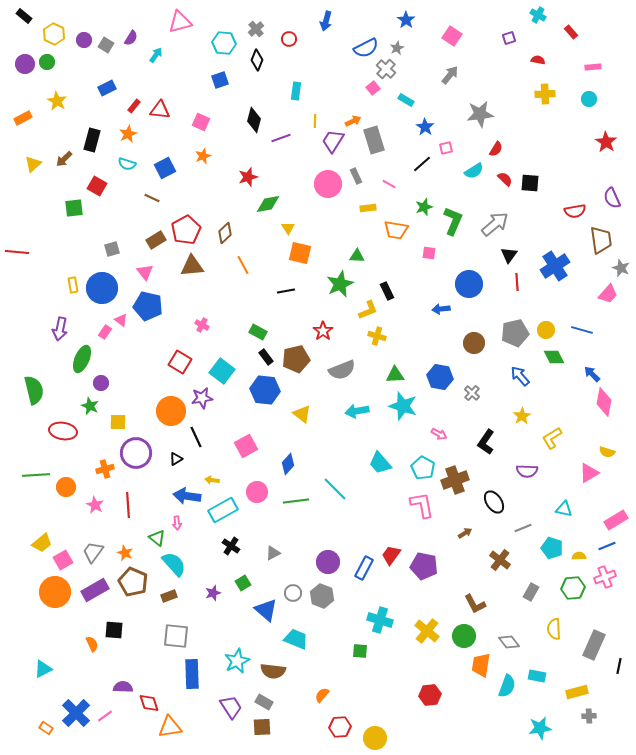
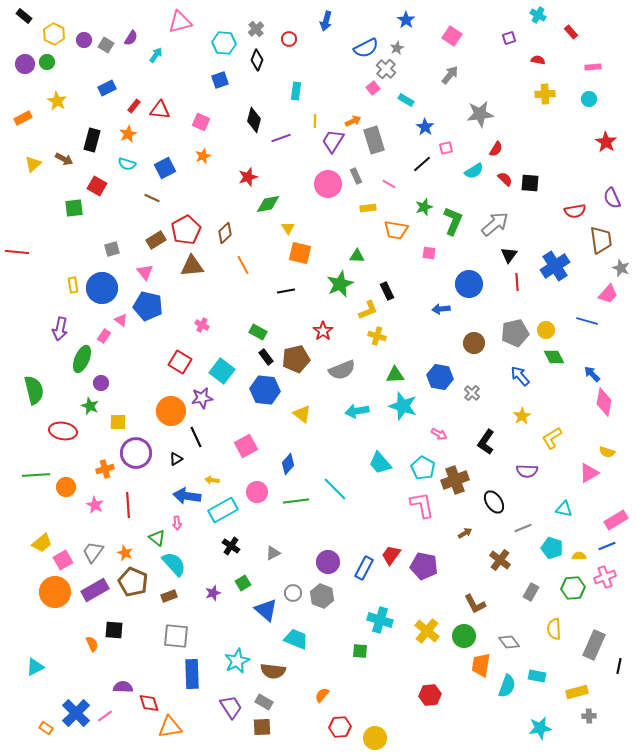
brown arrow at (64, 159): rotated 108 degrees counterclockwise
blue line at (582, 330): moved 5 px right, 9 px up
pink rectangle at (105, 332): moved 1 px left, 4 px down
cyan triangle at (43, 669): moved 8 px left, 2 px up
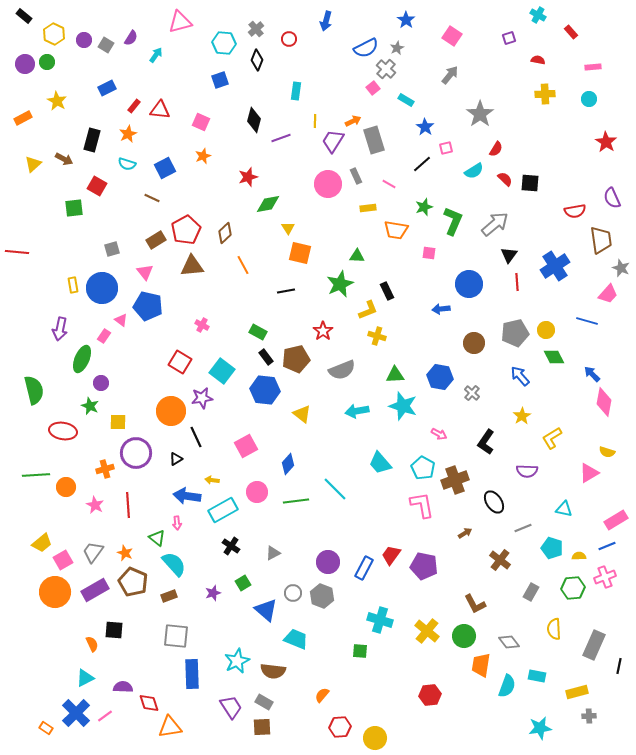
gray star at (480, 114): rotated 28 degrees counterclockwise
cyan triangle at (35, 667): moved 50 px right, 11 px down
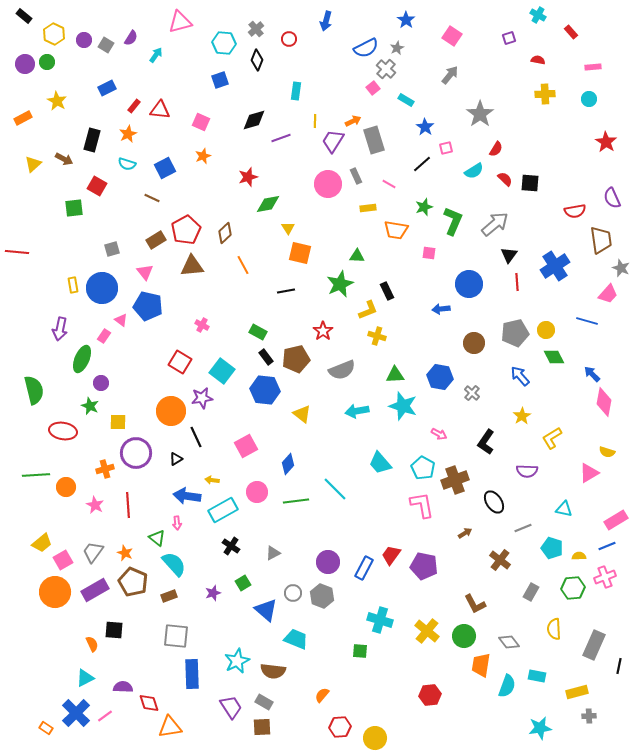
black diamond at (254, 120): rotated 60 degrees clockwise
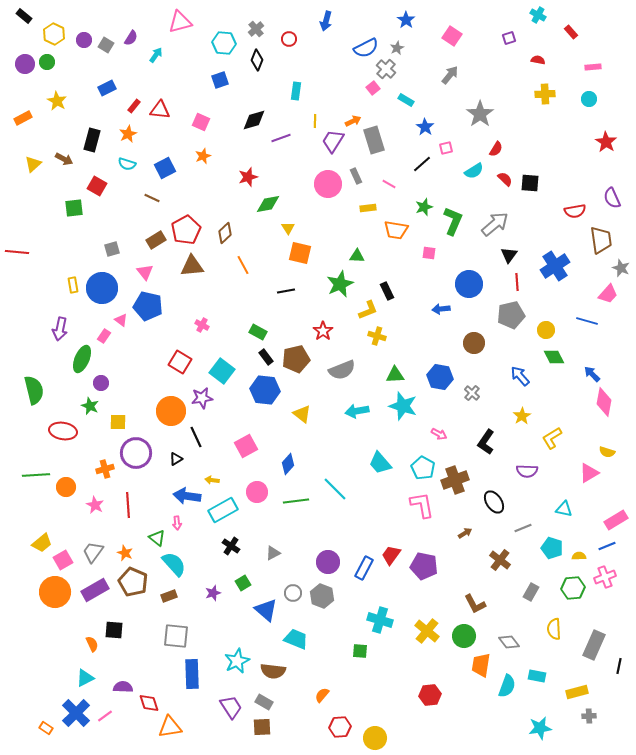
gray pentagon at (515, 333): moved 4 px left, 18 px up
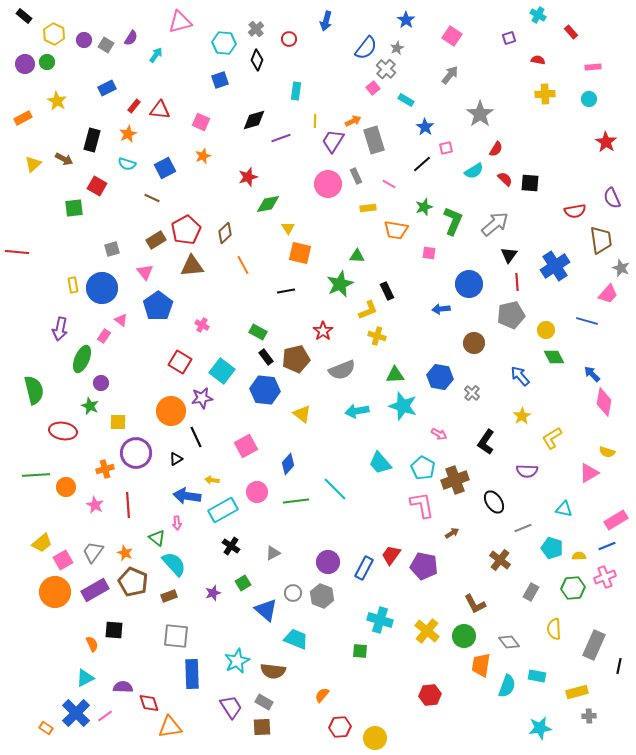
blue semicircle at (366, 48): rotated 25 degrees counterclockwise
blue pentagon at (148, 306): moved 10 px right; rotated 24 degrees clockwise
brown arrow at (465, 533): moved 13 px left
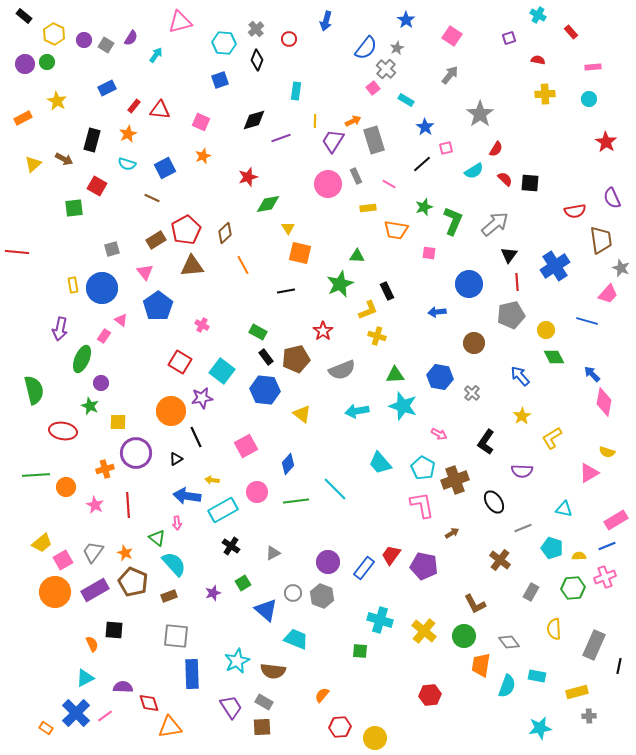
blue arrow at (441, 309): moved 4 px left, 3 px down
purple semicircle at (527, 471): moved 5 px left
blue rectangle at (364, 568): rotated 10 degrees clockwise
yellow cross at (427, 631): moved 3 px left
